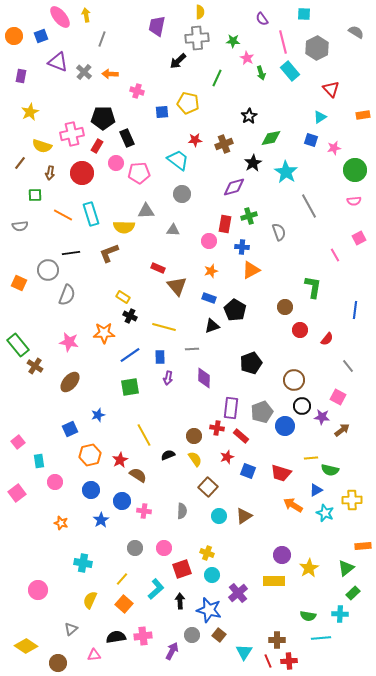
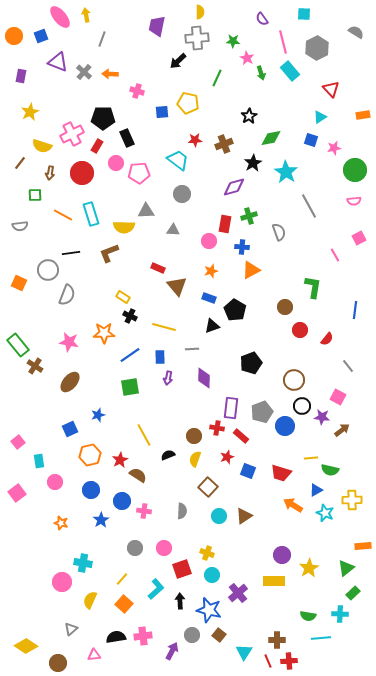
pink cross at (72, 134): rotated 15 degrees counterclockwise
yellow semicircle at (195, 459): rotated 126 degrees counterclockwise
pink circle at (38, 590): moved 24 px right, 8 px up
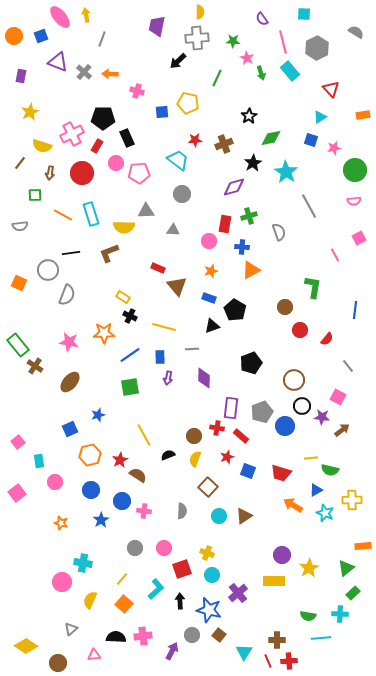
black semicircle at (116, 637): rotated 12 degrees clockwise
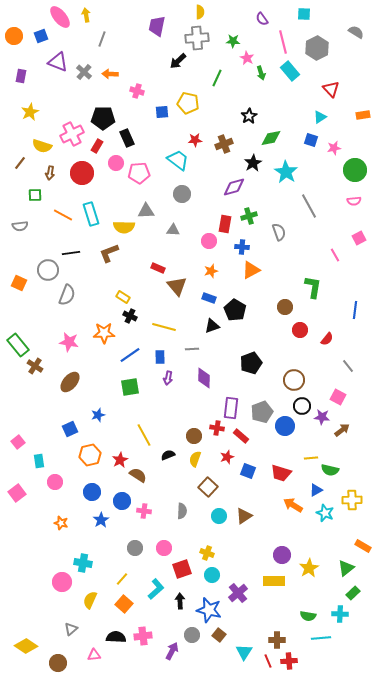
blue circle at (91, 490): moved 1 px right, 2 px down
orange rectangle at (363, 546): rotated 35 degrees clockwise
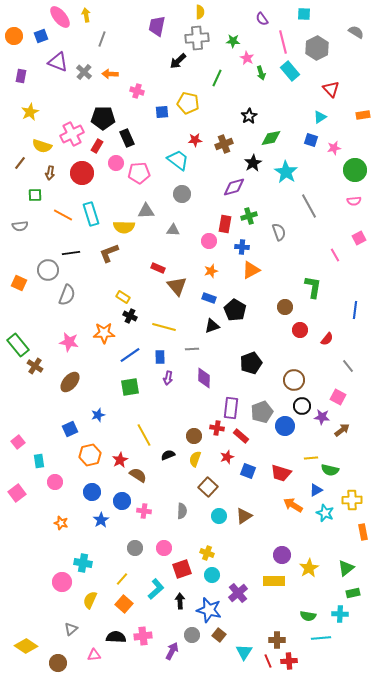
orange rectangle at (363, 546): moved 14 px up; rotated 49 degrees clockwise
green rectangle at (353, 593): rotated 32 degrees clockwise
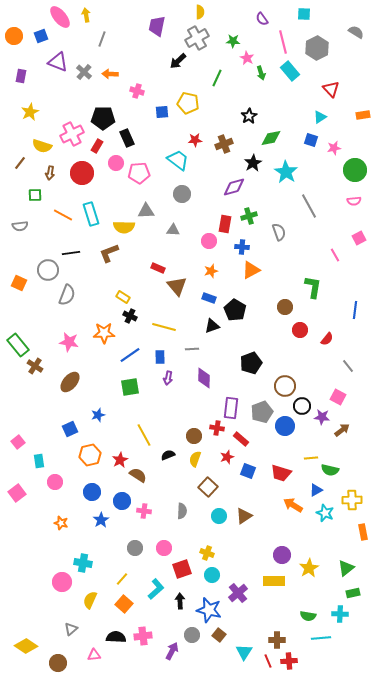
gray cross at (197, 38): rotated 25 degrees counterclockwise
brown circle at (294, 380): moved 9 px left, 6 px down
red rectangle at (241, 436): moved 3 px down
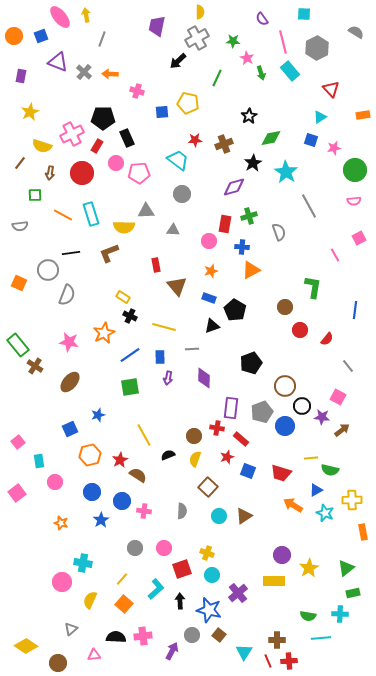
red rectangle at (158, 268): moved 2 px left, 3 px up; rotated 56 degrees clockwise
orange star at (104, 333): rotated 25 degrees counterclockwise
